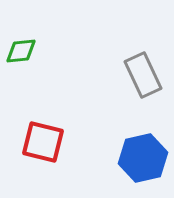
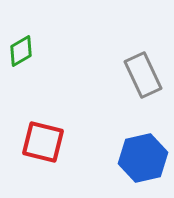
green diamond: rotated 24 degrees counterclockwise
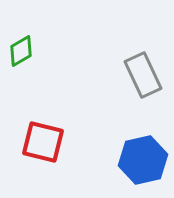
blue hexagon: moved 2 px down
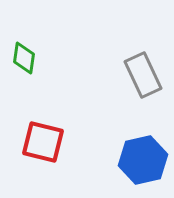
green diamond: moved 3 px right, 7 px down; rotated 52 degrees counterclockwise
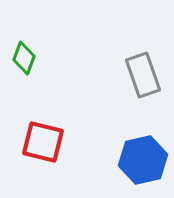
green diamond: rotated 12 degrees clockwise
gray rectangle: rotated 6 degrees clockwise
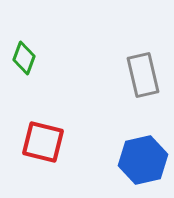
gray rectangle: rotated 6 degrees clockwise
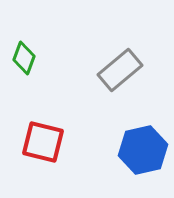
gray rectangle: moved 23 px left, 5 px up; rotated 63 degrees clockwise
blue hexagon: moved 10 px up
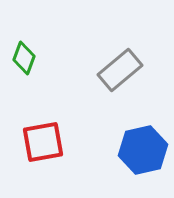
red square: rotated 24 degrees counterclockwise
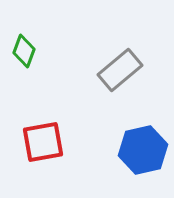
green diamond: moved 7 px up
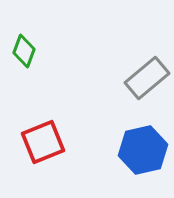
gray rectangle: moved 27 px right, 8 px down
red square: rotated 12 degrees counterclockwise
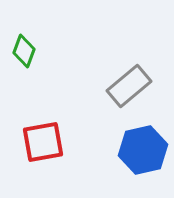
gray rectangle: moved 18 px left, 8 px down
red square: rotated 12 degrees clockwise
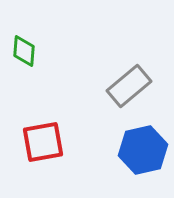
green diamond: rotated 16 degrees counterclockwise
